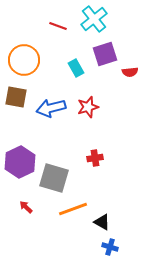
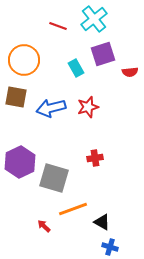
purple square: moved 2 px left
red arrow: moved 18 px right, 19 px down
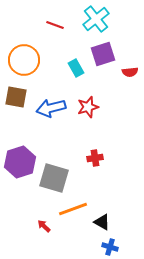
cyan cross: moved 2 px right
red line: moved 3 px left, 1 px up
purple hexagon: rotated 8 degrees clockwise
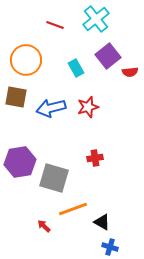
purple square: moved 5 px right, 2 px down; rotated 20 degrees counterclockwise
orange circle: moved 2 px right
purple hexagon: rotated 8 degrees clockwise
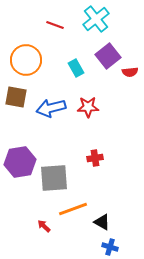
red star: rotated 15 degrees clockwise
gray square: rotated 20 degrees counterclockwise
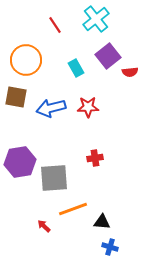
red line: rotated 36 degrees clockwise
black triangle: rotated 24 degrees counterclockwise
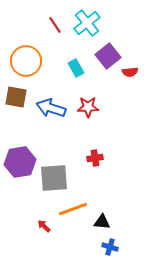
cyan cross: moved 9 px left, 4 px down
orange circle: moved 1 px down
blue arrow: rotated 32 degrees clockwise
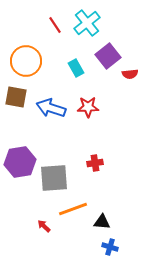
red semicircle: moved 2 px down
red cross: moved 5 px down
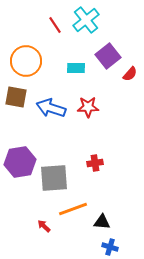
cyan cross: moved 1 px left, 3 px up
cyan rectangle: rotated 60 degrees counterclockwise
red semicircle: rotated 42 degrees counterclockwise
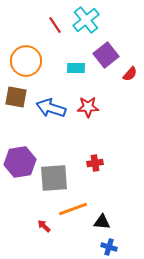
purple square: moved 2 px left, 1 px up
blue cross: moved 1 px left
